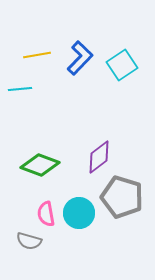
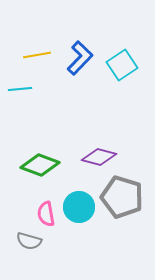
purple diamond: rotated 52 degrees clockwise
cyan circle: moved 6 px up
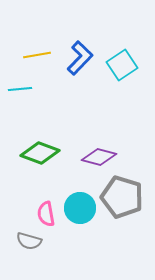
green diamond: moved 12 px up
cyan circle: moved 1 px right, 1 px down
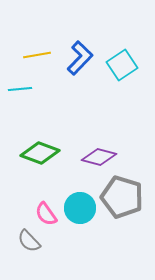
pink semicircle: rotated 25 degrees counterclockwise
gray semicircle: rotated 30 degrees clockwise
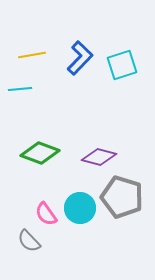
yellow line: moved 5 px left
cyan square: rotated 16 degrees clockwise
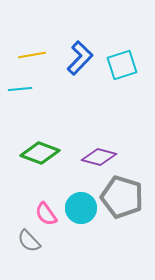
cyan circle: moved 1 px right
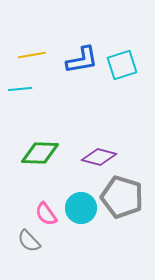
blue L-shape: moved 2 px right, 2 px down; rotated 36 degrees clockwise
green diamond: rotated 18 degrees counterclockwise
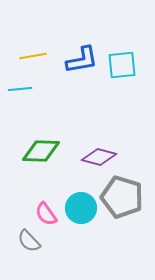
yellow line: moved 1 px right, 1 px down
cyan square: rotated 12 degrees clockwise
green diamond: moved 1 px right, 2 px up
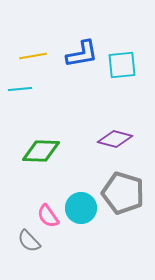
blue L-shape: moved 6 px up
purple diamond: moved 16 px right, 18 px up
gray pentagon: moved 1 px right, 4 px up
pink semicircle: moved 2 px right, 2 px down
